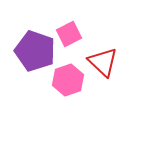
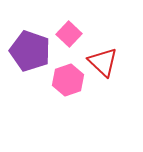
pink square: rotated 20 degrees counterclockwise
purple pentagon: moved 5 px left
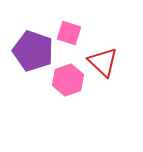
pink square: moved 1 px up; rotated 25 degrees counterclockwise
purple pentagon: moved 3 px right
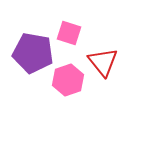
purple pentagon: moved 2 px down; rotated 9 degrees counterclockwise
red triangle: rotated 8 degrees clockwise
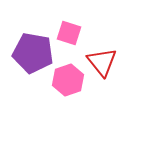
red triangle: moved 1 px left
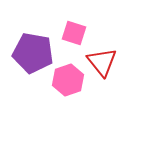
pink square: moved 5 px right
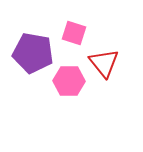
red triangle: moved 2 px right, 1 px down
pink hexagon: moved 1 px right, 1 px down; rotated 20 degrees clockwise
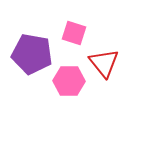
purple pentagon: moved 1 px left, 1 px down
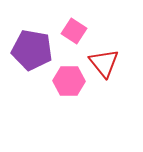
pink square: moved 2 px up; rotated 15 degrees clockwise
purple pentagon: moved 4 px up
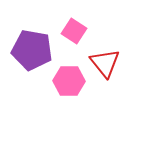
red triangle: moved 1 px right
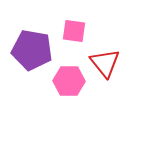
pink square: rotated 25 degrees counterclockwise
